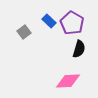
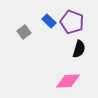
purple pentagon: moved 1 px up; rotated 10 degrees counterclockwise
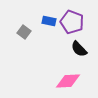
blue rectangle: rotated 32 degrees counterclockwise
gray square: rotated 16 degrees counterclockwise
black semicircle: rotated 120 degrees clockwise
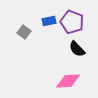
blue rectangle: rotated 24 degrees counterclockwise
black semicircle: moved 2 px left
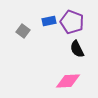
gray square: moved 1 px left, 1 px up
black semicircle: rotated 18 degrees clockwise
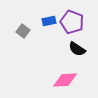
black semicircle: rotated 30 degrees counterclockwise
pink diamond: moved 3 px left, 1 px up
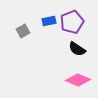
purple pentagon: rotated 30 degrees clockwise
gray square: rotated 24 degrees clockwise
pink diamond: moved 13 px right; rotated 25 degrees clockwise
